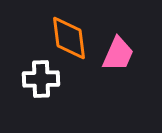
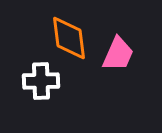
white cross: moved 2 px down
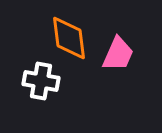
white cross: rotated 12 degrees clockwise
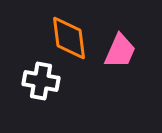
pink trapezoid: moved 2 px right, 3 px up
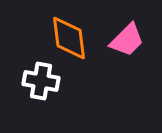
pink trapezoid: moved 7 px right, 11 px up; rotated 21 degrees clockwise
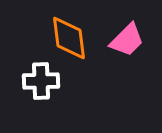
white cross: rotated 12 degrees counterclockwise
